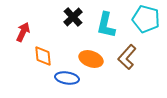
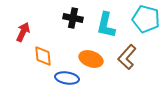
black cross: moved 1 px down; rotated 36 degrees counterclockwise
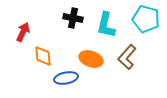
blue ellipse: moved 1 px left; rotated 20 degrees counterclockwise
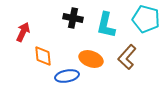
blue ellipse: moved 1 px right, 2 px up
